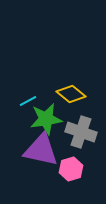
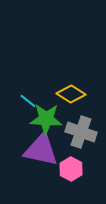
yellow diamond: rotated 8 degrees counterclockwise
cyan line: rotated 66 degrees clockwise
green star: rotated 12 degrees clockwise
pink hexagon: rotated 15 degrees counterclockwise
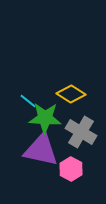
green star: moved 1 px left, 1 px up
gray cross: rotated 12 degrees clockwise
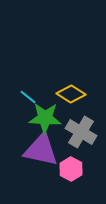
cyan line: moved 4 px up
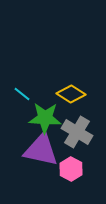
cyan line: moved 6 px left, 3 px up
gray cross: moved 4 px left
